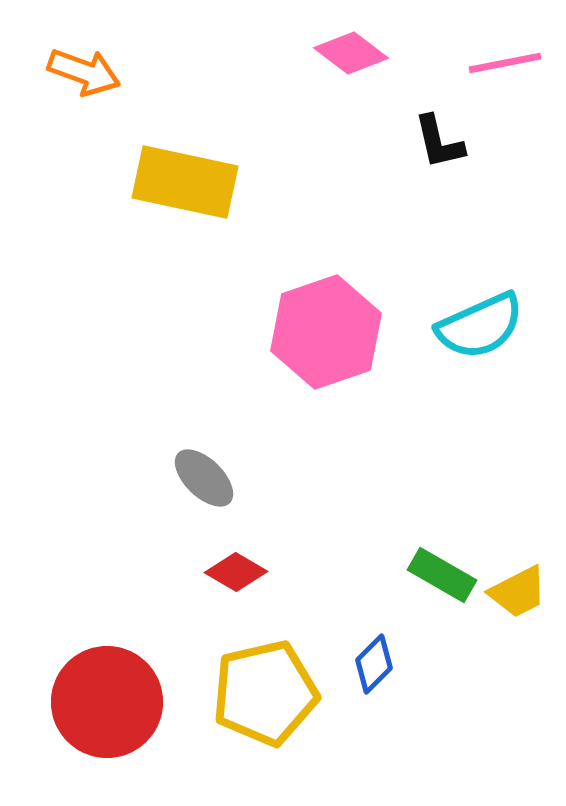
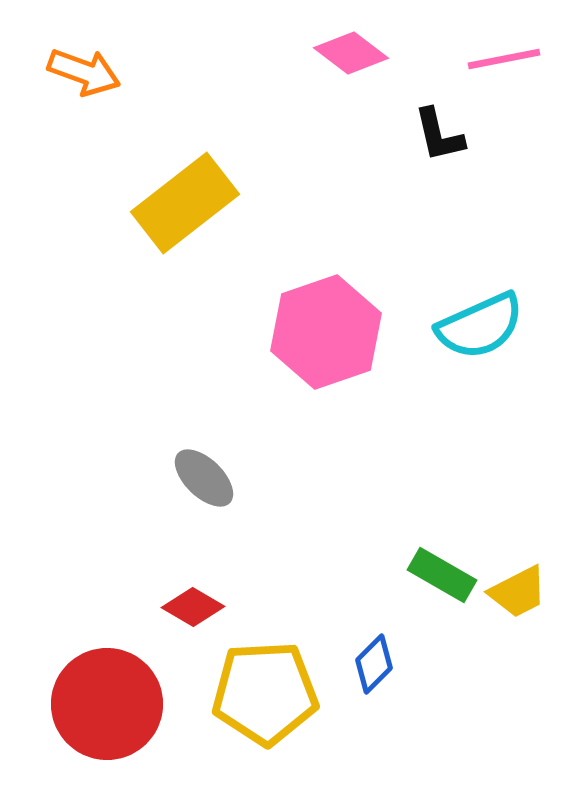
pink line: moved 1 px left, 4 px up
black L-shape: moved 7 px up
yellow rectangle: moved 21 px down; rotated 50 degrees counterclockwise
red diamond: moved 43 px left, 35 px down
yellow pentagon: rotated 10 degrees clockwise
red circle: moved 2 px down
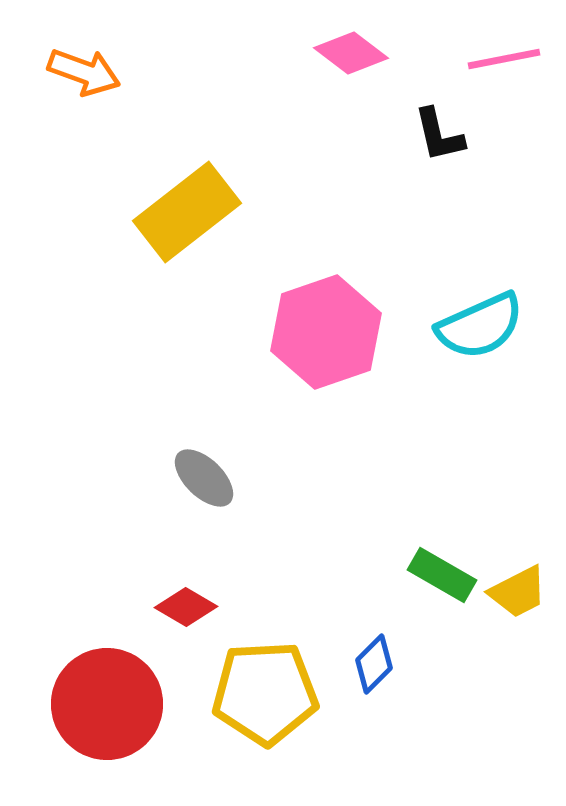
yellow rectangle: moved 2 px right, 9 px down
red diamond: moved 7 px left
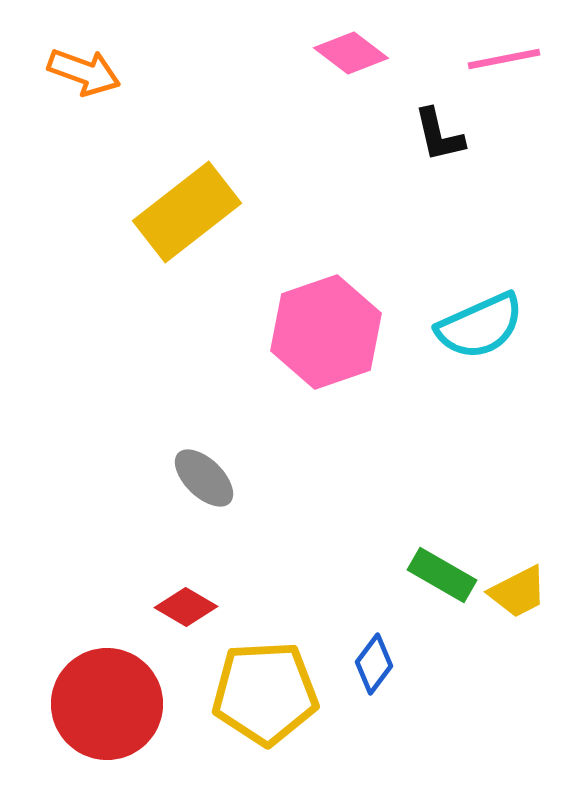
blue diamond: rotated 8 degrees counterclockwise
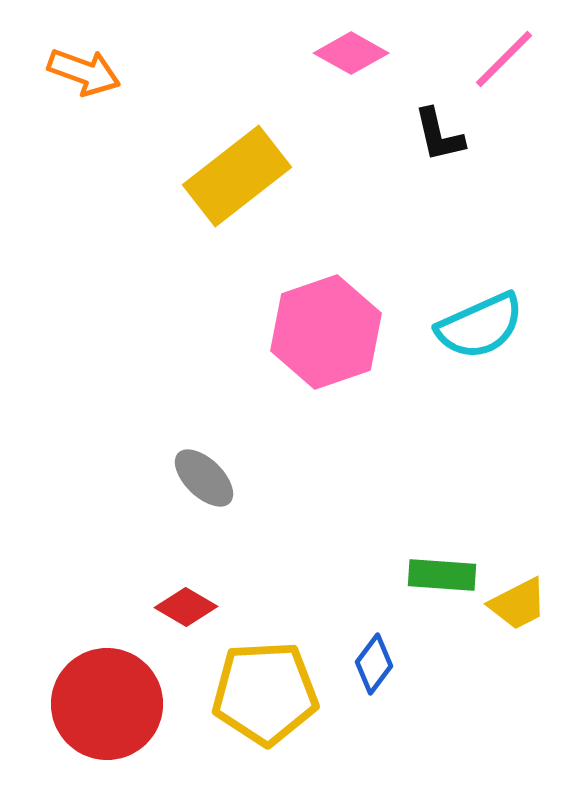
pink diamond: rotated 8 degrees counterclockwise
pink line: rotated 34 degrees counterclockwise
yellow rectangle: moved 50 px right, 36 px up
green rectangle: rotated 26 degrees counterclockwise
yellow trapezoid: moved 12 px down
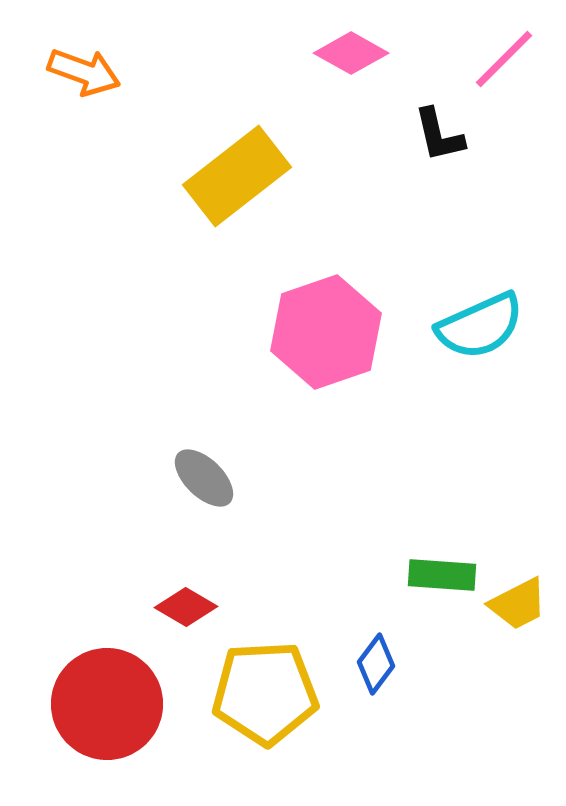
blue diamond: moved 2 px right
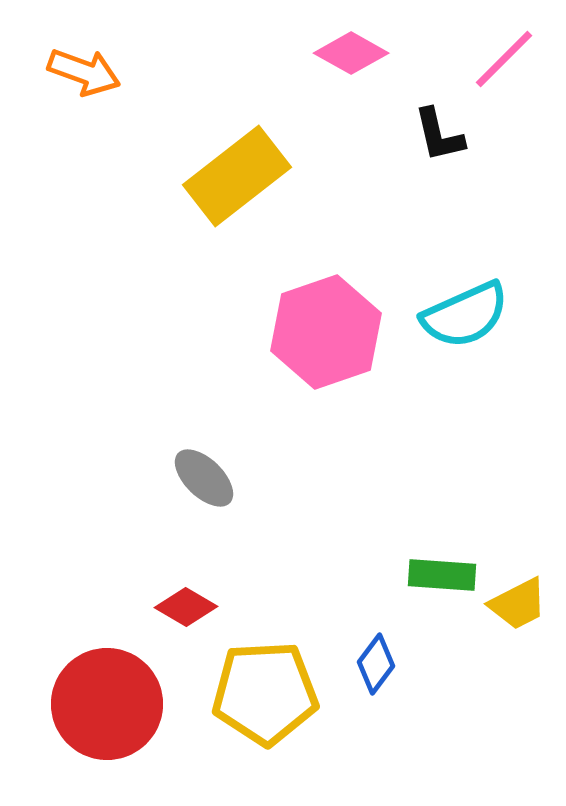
cyan semicircle: moved 15 px left, 11 px up
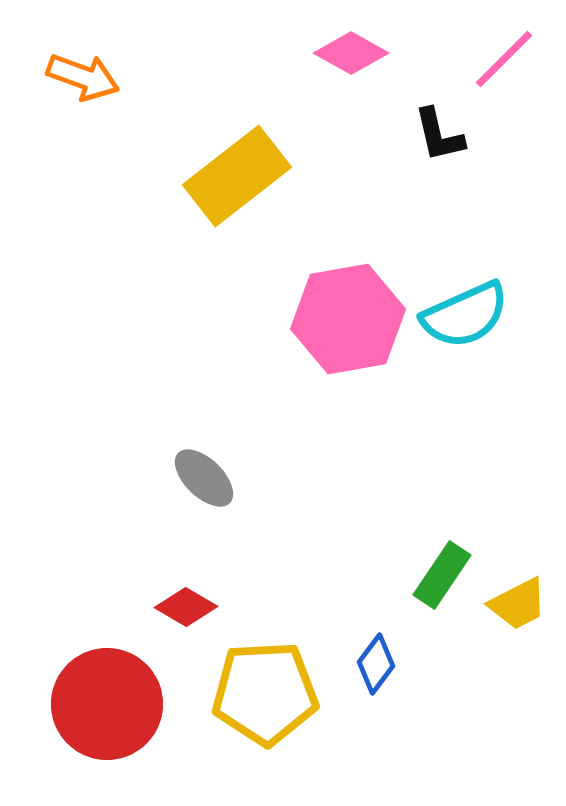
orange arrow: moved 1 px left, 5 px down
pink hexagon: moved 22 px right, 13 px up; rotated 9 degrees clockwise
green rectangle: rotated 60 degrees counterclockwise
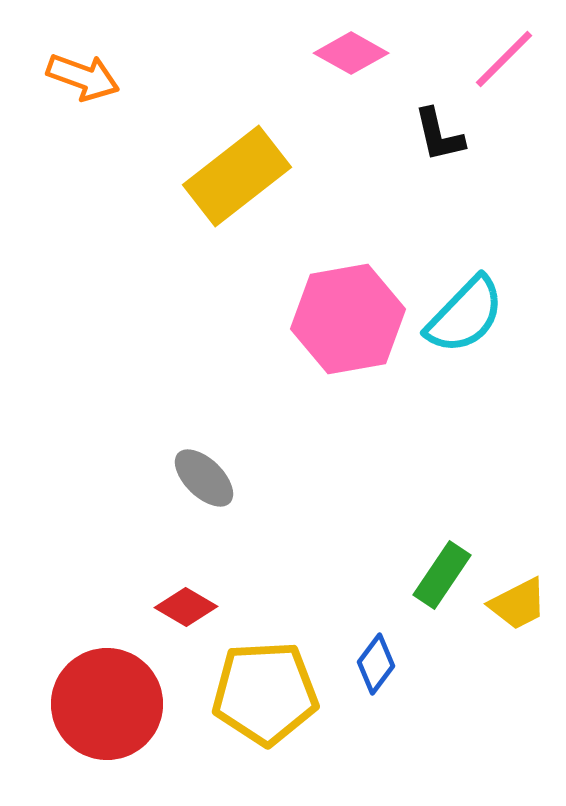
cyan semicircle: rotated 22 degrees counterclockwise
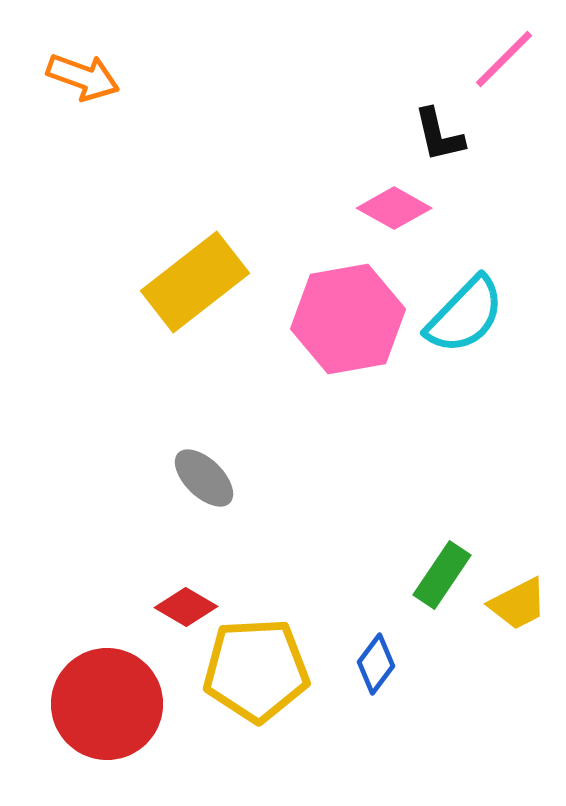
pink diamond: moved 43 px right, 155 px down
yellow rectangle: moved 42 px left, 106 px down
yellow pentagon: moved 9 px left, 23 px up
